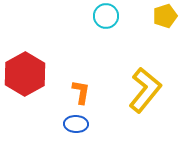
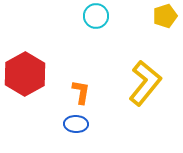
cyan circle: moved 10 px left
yellow L-shape: moved 7 px up
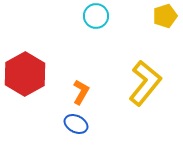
orange L-shape: rotated 20 degrees clockwise
blue ellipse: rotated 25 degrees clockwise
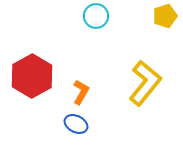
red hexagon: moved 7 px right, 2 px down
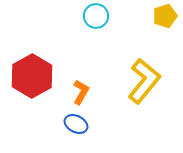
yellow L-shape: moved 1 px left, 2 px up
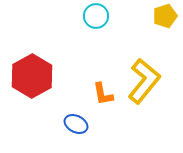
orange L-shape: moved 22 px right, 2 px down; rotated 140 degrees clockwise
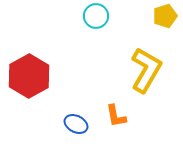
red hexagon: moved 3 px left
yellow L-shape: moved 2 px right, 11 px up; rotated 9 degrees counterclockwise
orange L-shape: moved 13 px right, 22 px down
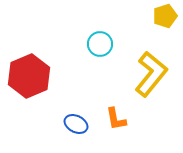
cyan circle: moved 4 px right, 28 px down
yellow L-shape: moved 5 px right, 4 px down; rotated 9 degrees clockwise
red hexagon: rotated 6 degrees clockwise
orange L-shape: moved 3 px down
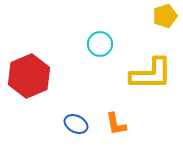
yellow L-shape: rotated 51 degrees clockwise
orange L-shape: moved 5 px down
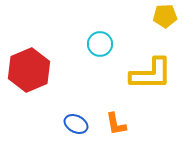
yellow pentagon: rotated 15 degrees clockwise
red hexagon: moved 6 px up
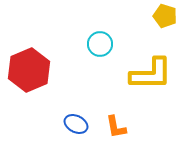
yellow pentagon: rotated 20 degrees clockwise
orange L-shape: moved 3 px down
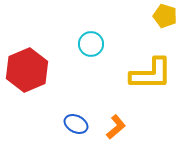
cyan circle: moved 9 px left
red hexagon: moved 2 px left
orange L-shape: rotated 120 degrees counterclockwise
